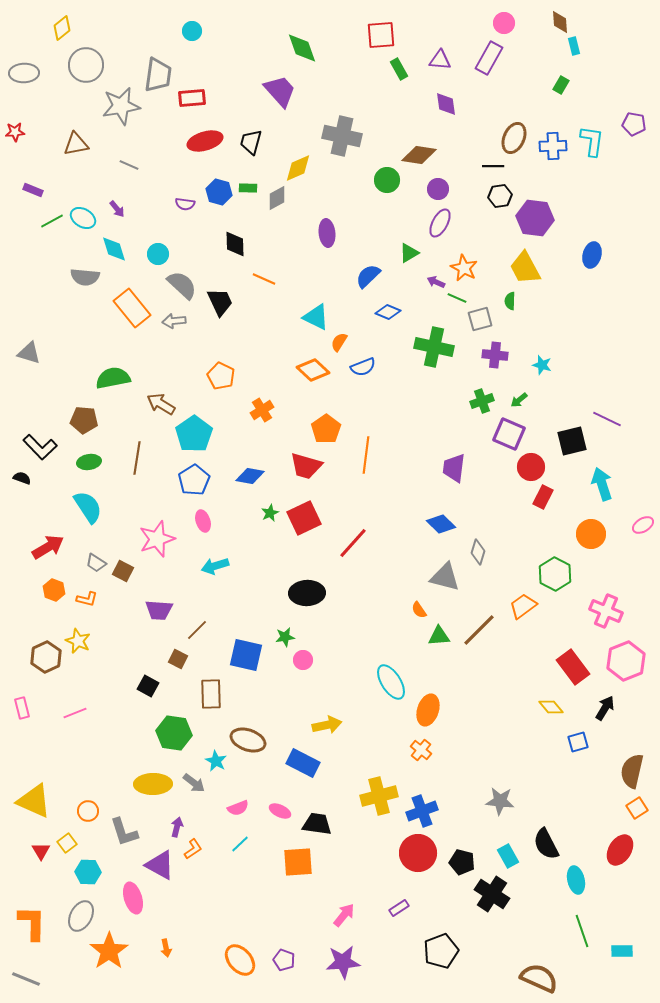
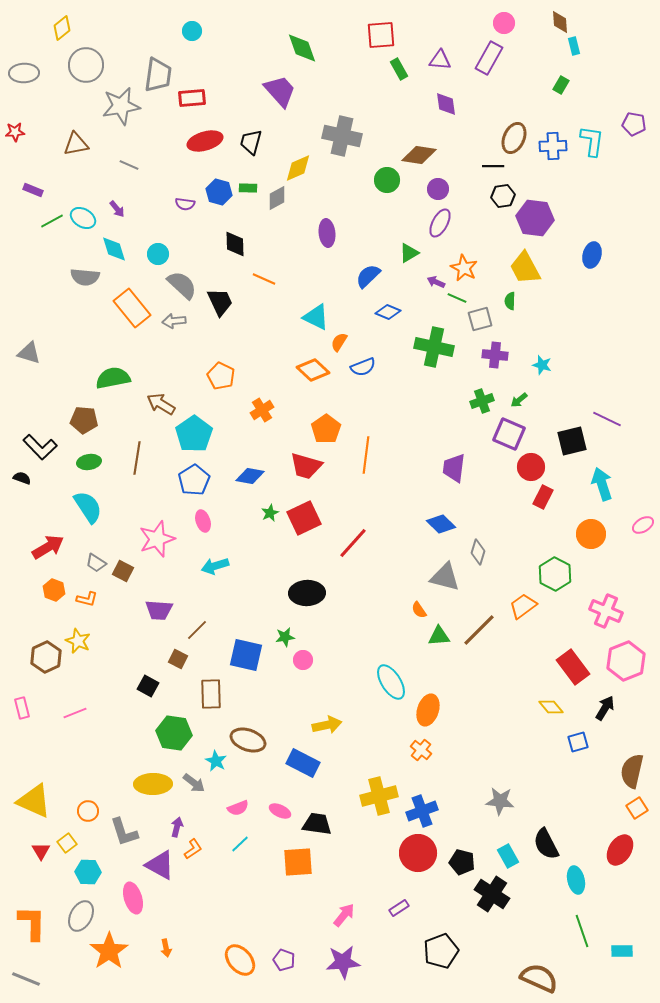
black hexagon at (500, 196): moved 3 px right
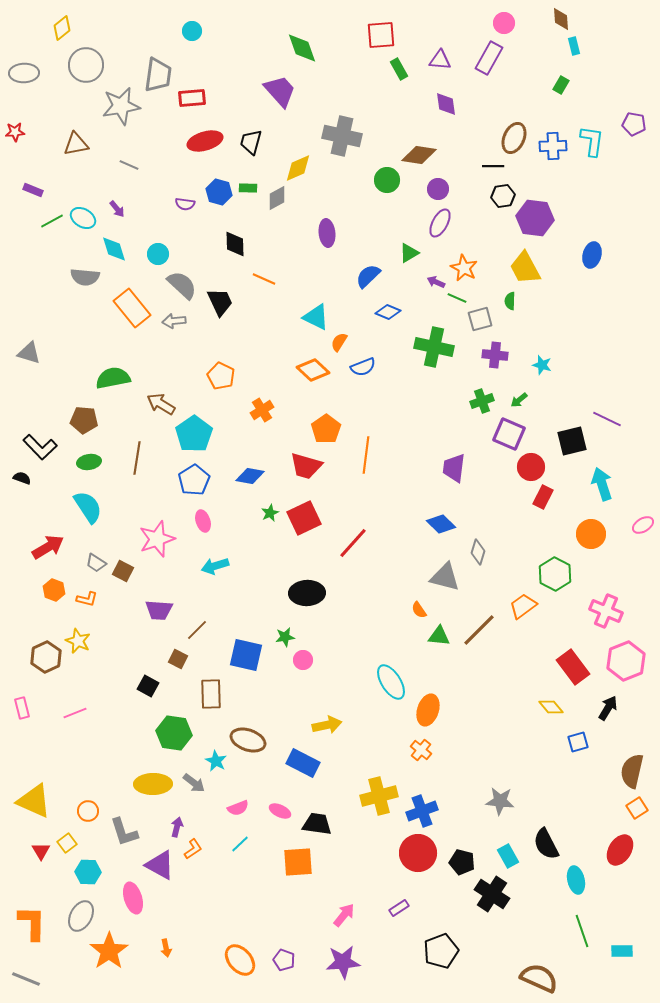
brown diamond at (560, 22): moved 1 px right, 3 px up
green triangle at (439, 636): rotated 10 degrees clockwise
black arrow at (605, 708): moved 3 px right
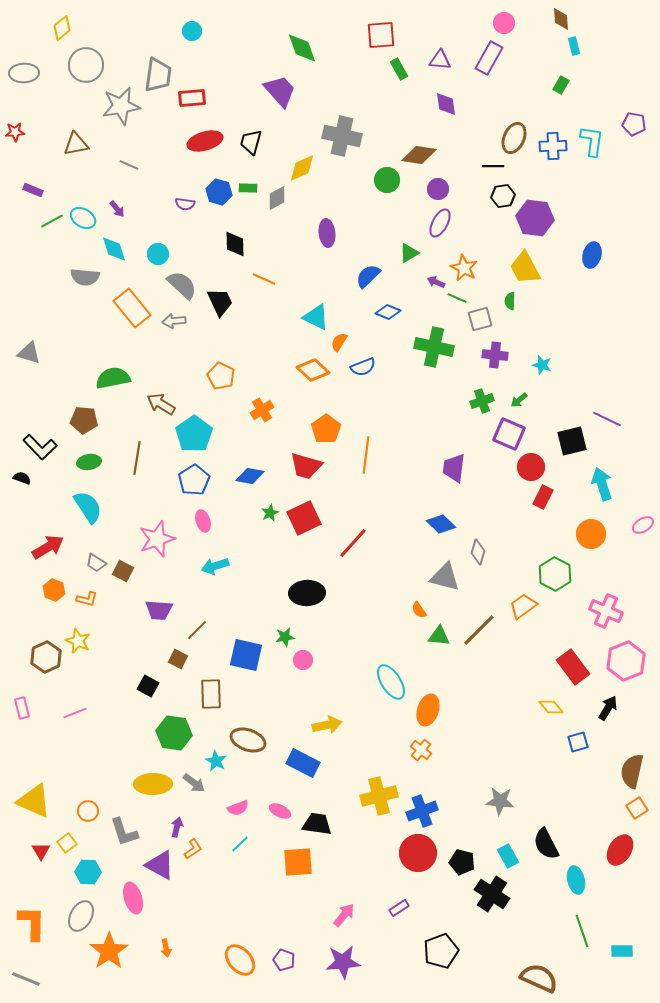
yellow diamond at (298, 168): moved 4 px right
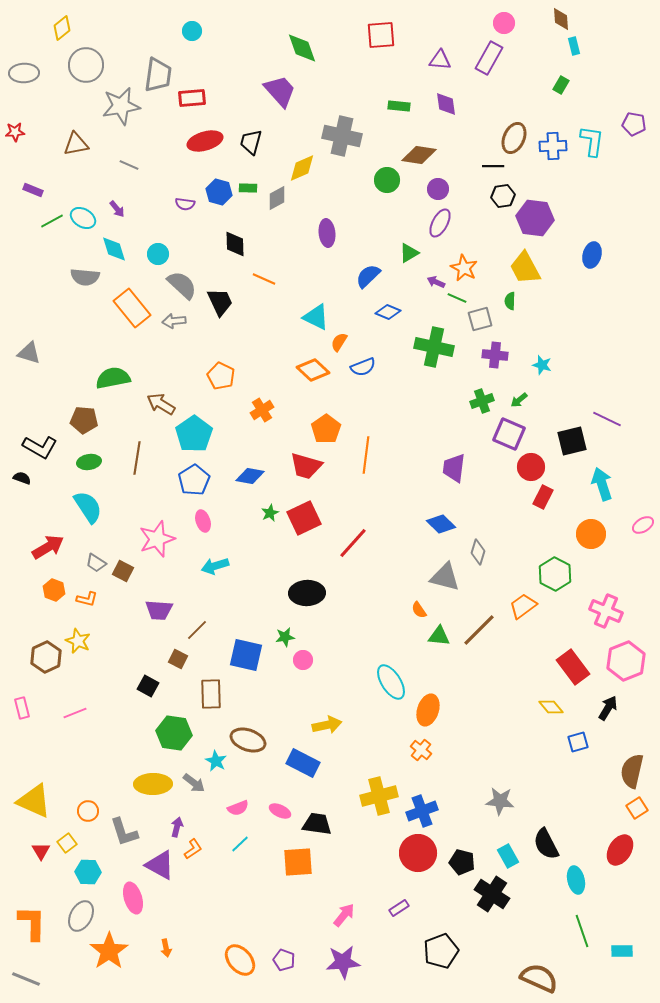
green rectangle at (399, 69): moved 37 px down; rotated 55 degrees counterclockwise
black L-shape at (40, 447): rotated 16 degrees counterclockwise
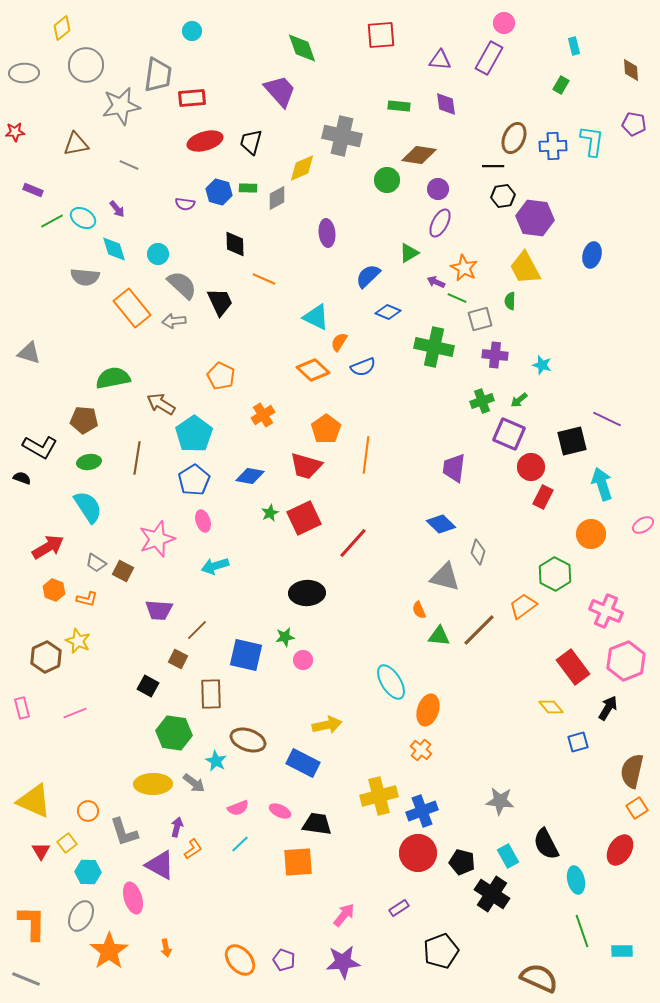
brown diamond at (561, 19): moved 70 px right, 51 px down
orange cross at (262, 410): moved 1 px right, 5 px down
orange semicircle at (419, 610): rotated 12 degrees clockwise
